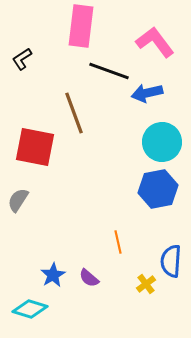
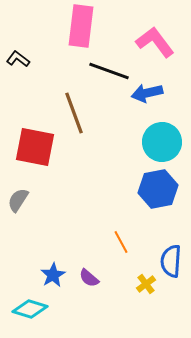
black L-shape: moved 4 px left; rotated 70 degrees clockwise
orange line: moved 3 px right; rotated 15 degrees counterclockwise
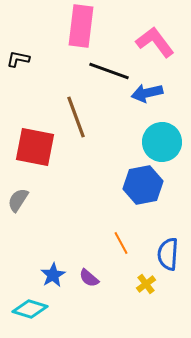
black L-shape: rotated 25 degrees counterclockwise
brown line: moved 2 px right, 4 px down
blue hexagon: moved 15 px left, 4 px up
orange line: moved 1 px down
blue semicircle: moved 3 px left, 7 px up
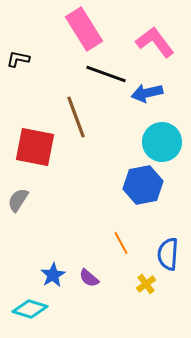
pink rectangle: moved 3 px right, 3 px down; rotated 39 degrees counterclockwise
black line: moved 3 px left, 3 px down
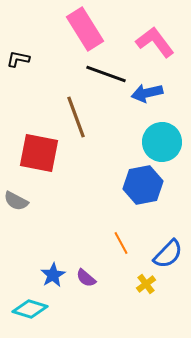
pink rectangle: moved 1 px right
red square: moved 4 px right, 6 px down
gray semicircle: moved 2 px left, 1 px down; rotated 95 degrees counterclockwise
blue semicircle: rotated 140 degrees counterclockwise
purple semicircle: moved 3 px left
